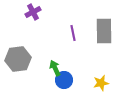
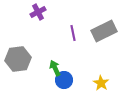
purple cross: moved 5 px right
gray rectangle: rotated 65 degrees clockwise
yellow star: rotated 28 degrees counterclockwise
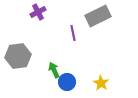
gray rectangle: moved 6 px left, 15 px up
gray hexagon: moved 3 px up
green arrow: moved 1 px left, 2 px down
blue circle: moved 3 px right, 2 px down
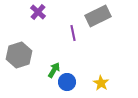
purple cross: rotated 21 degrees counterclockwise
gray hexagon: moved 1 px right, 1 px up; rotated 10 degrees counterclockwise
green arrow: rotated 56 degrees clockwise
